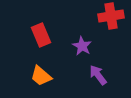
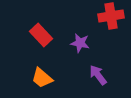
red rectangle: rotated 20 degrees counterclockwise
purple star: moved 2 px left, 3 px up; rotated 18 degrees counterclockwise
orange trapezoid: moved 1 px right, 2 px down
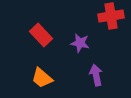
purple arrow: moved 2 px left; rotated 25 degrees clockwise
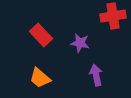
red cross: moved 2 px right
orange trapezoid: moved 2 px left
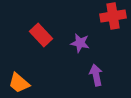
orange trapezoid: moved 21 px left, 5 px down
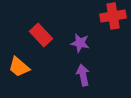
purple arrow: moved 13 px left
orange trapezoid: moved 16 px up
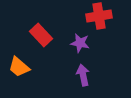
red cross: moved 14 px left
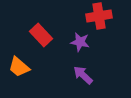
purple star: moved 1 px up
purple arrow: rotated 35 degrees counterclockwise
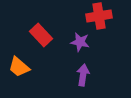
purple arrow: rotated 55 degrees clockwise
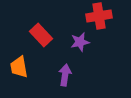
purple star: rotated 24 degrees counterclockwise
orange trapezoid: rotated 40 degrees clockwise
purple arrow: moved 18 px left
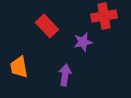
red cross: moved 5 px right
red rectangle: moved 6 px right, 9 px up
purple star: moved 3 px right
